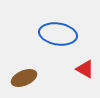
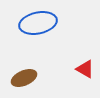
blue ellipse: moved 20 px left, 11 px up; rotated 21 degrees counterclockwise
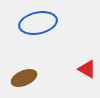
red triangle: moved 2 px right
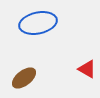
brown ellipse: rotated 15 degrees counterclockwise
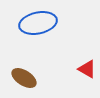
brown ellipse: rotated 70 degrees clockwise
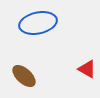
brown ellipse: moved 2 px up; rotated 10 degrees clockwise
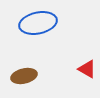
brown ellipse: rotated 55 degrees counterclockwise
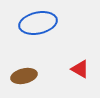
red triangle: moved 7 px left
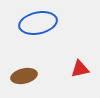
red triangle: rotated 42 degrees counterclockwise
